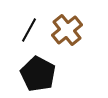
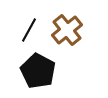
black pentagon: moved 3 px up
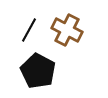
brown cross: rotated 24 degrees counterclockwise
